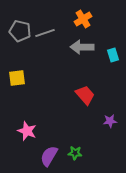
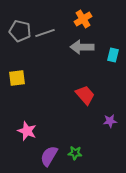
cyan rectangle: rotated 32 degrees clockwise
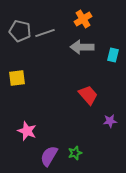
red trapezoid: moved 3 px right
green star: rotated 24 degrees counterclockwise
